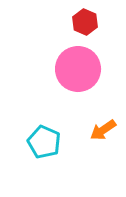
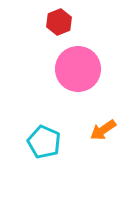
red hexagon: moved 26 px left; rotated 15 degrees clockwise
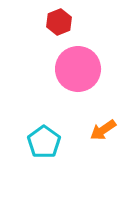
cyan pentagon: rotated 12 degrees clockwise
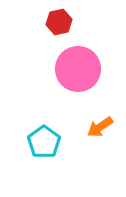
red hexagon: rotated 10 degrees clockwise
orange arrow: moved 3 px left, 3 px up
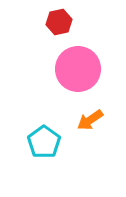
orange arrow: moved 10 px left, 7 px up
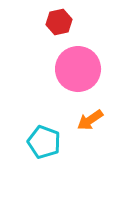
cyan pentagon: rotated 16 degrees counterclockwise
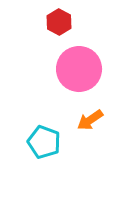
red hexagon: rotated 20 degrees counterclockwise
pink circle: moved 1 px right
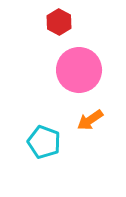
pink circle: moved 1 px down
